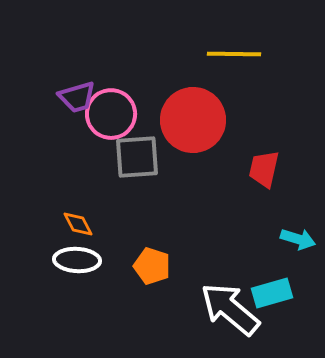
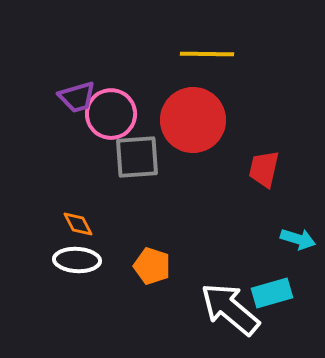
yellow line: moved 27 px left
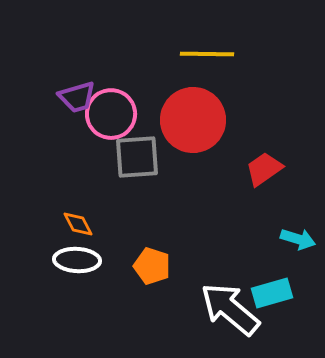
red trapezoid: rotated 42 degrees clockwise
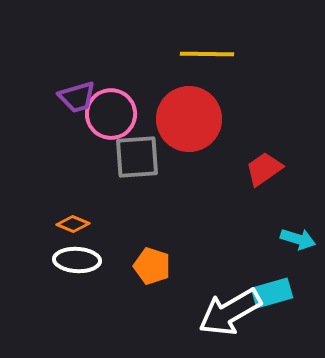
red circle: moved 4 px left, 1 px up
orange diamond: moved 5 px left; rotated 40 degrees counterclockwise
white arrow: moved 3 px down; rotated 70 degrees counterclockwise
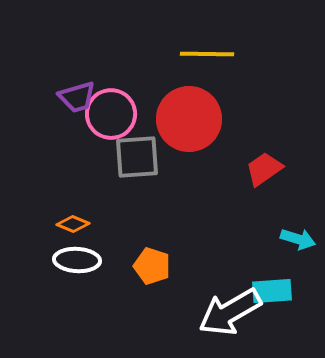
cyan rectangle: moved 2 px up; rotated 12 degrees clockwise
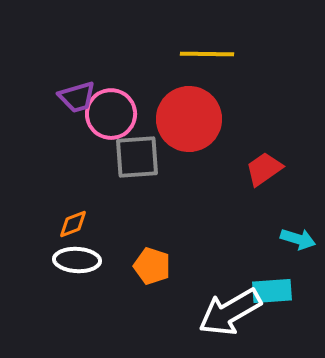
orange diamond: rotated 44 degrees counterclockwise
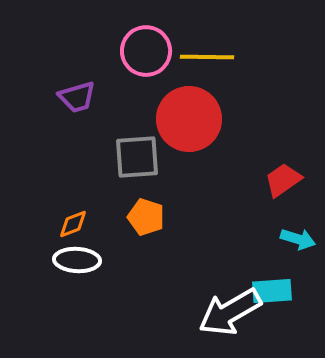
yellow line: moved 3 px down
pink circle: moved 35 px right, 63 px up
red trapezoid: moved 19 px right, 11 px down
orange pentagon: moved 6 px left, 49 px up
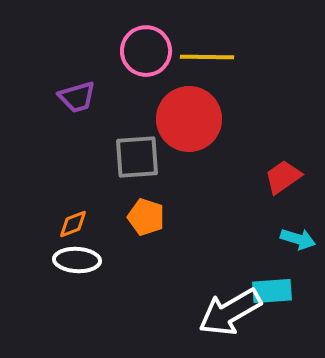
red trapezoid: moved 3 px up
